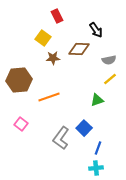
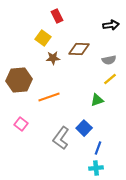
black arrow: moved 15 px right, 5 px up; rotated 63 degrees counterclockwise
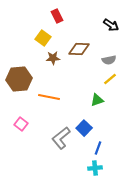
black arrow: rotated 42 degrees clockwise
brown hexagon: moved 1 px up
orange line: rotated 30 degrees clockwise
gray L-shape: rotated 15 degrees clockwise
cyan cross: moved 1 px left
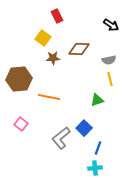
yellow line: rotated 64 degrees counterclockwise
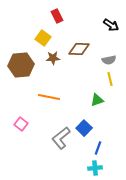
brown hexagon: moved 2 px right, 14 px up
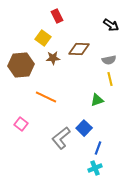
orange line: moved 3 px left; rotated 15 degrees clockwise
cyan cross: rotated 16 degrees counterclockwise
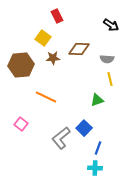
gray semicircle: moved 2 px left, 1 px up; rotated 16 degrees clockwise
cyan cross: rotated 24 degrees clockwise
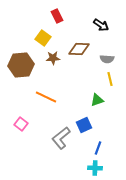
black arrow: moved 10 px left
blue square: moved 3 px up; rotated 21 degrees clockwise
